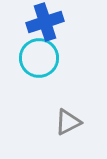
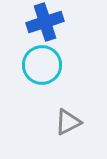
cyan circle: moved 3 px right, 7 px down
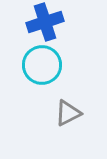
gray triangle: moved 9 px up
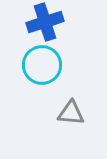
gray triangle: moved 3 px right; rotated 32 degrees clockwise
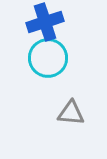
cyan circle: moved 6 px right, 7 px up
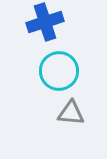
cyan circle: moved 11 px right, 13 px down
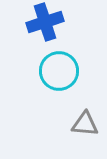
gray triangle: moved 14 px right, 11 px down
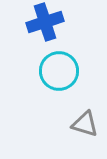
gray triangle: rotated 12 degrees clockwise
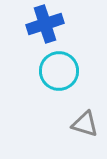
blue cross: moved 2 px down
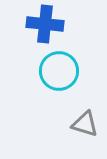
blue cross: rotated 24 degrees clockwise
